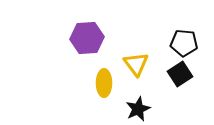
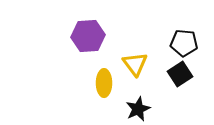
purple hexagon: moved 1 px right, 2 px up
yellow triangle: moved 1 px left
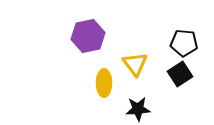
purple hexagon: rotated 8 degrees counterclockwise
black star: rotated 20 degrees clockwise
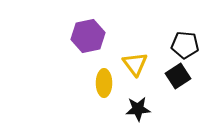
black pentagon: moved 1 px right, 2 px down
black square: moved 2 px left, 2 px down
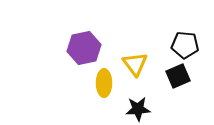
purple hexagon: moved 4 px left, 12 px down
black square: rotated 10 degrees clockwise
